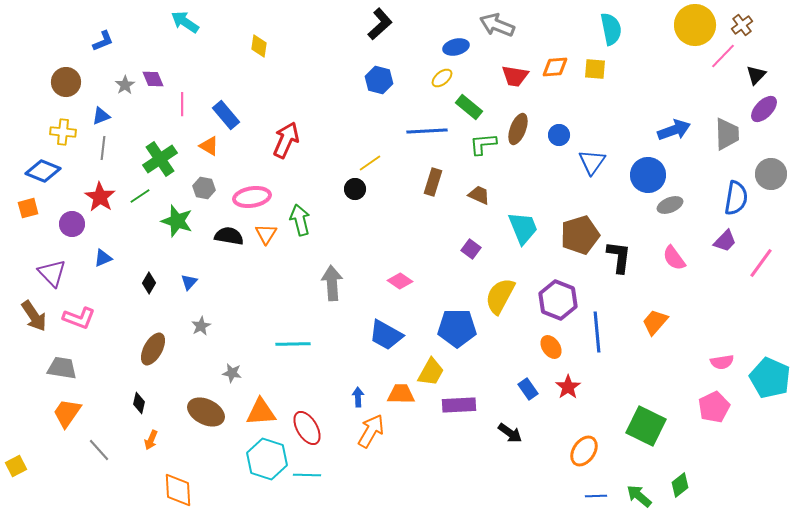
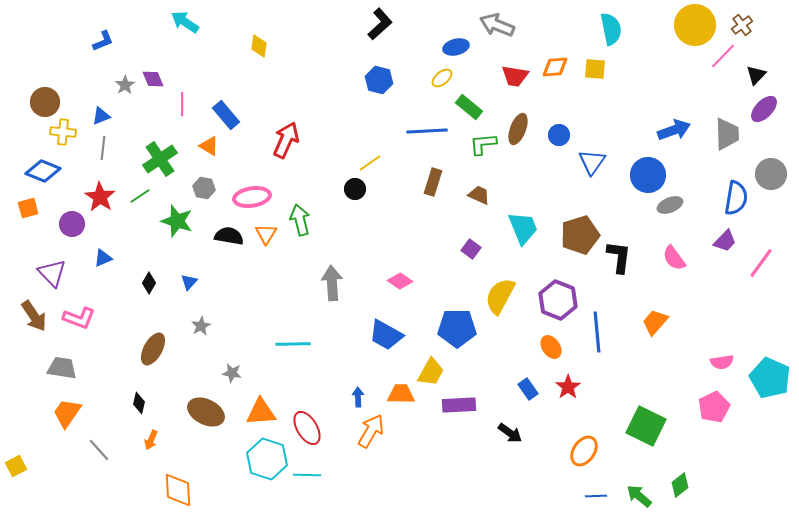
brown circle at (66, 82): moved 21 px left, 20 px down
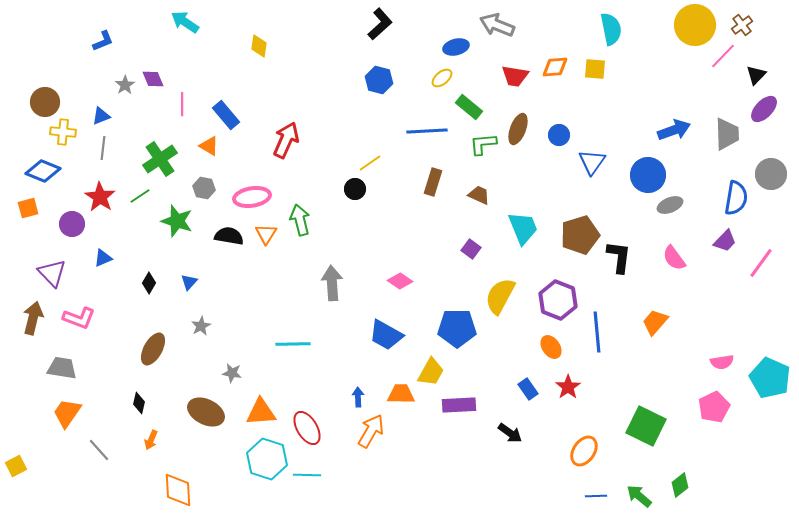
brown arrow at (34, 316): moved 1 px left, 2 px down; rotated 132 degrees counterclockwise
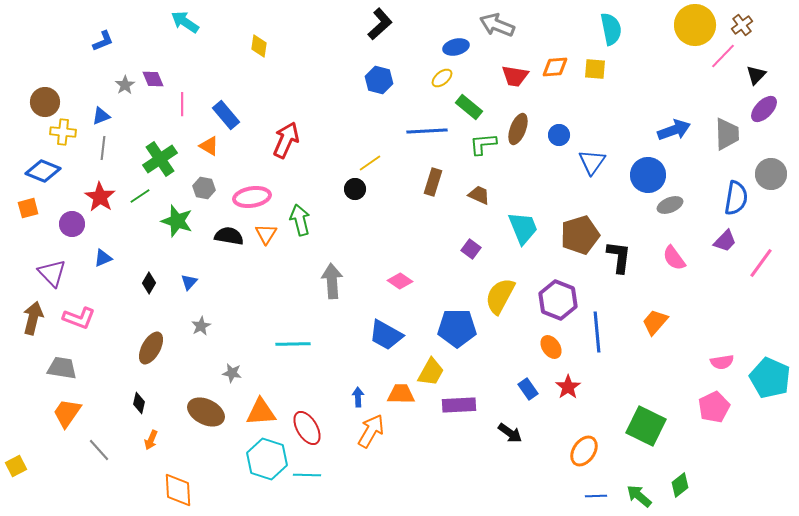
gray arrow at (332, 283): moved 2 px up
brown ellipse at (153, 349): moved 2 px left, 1 px up
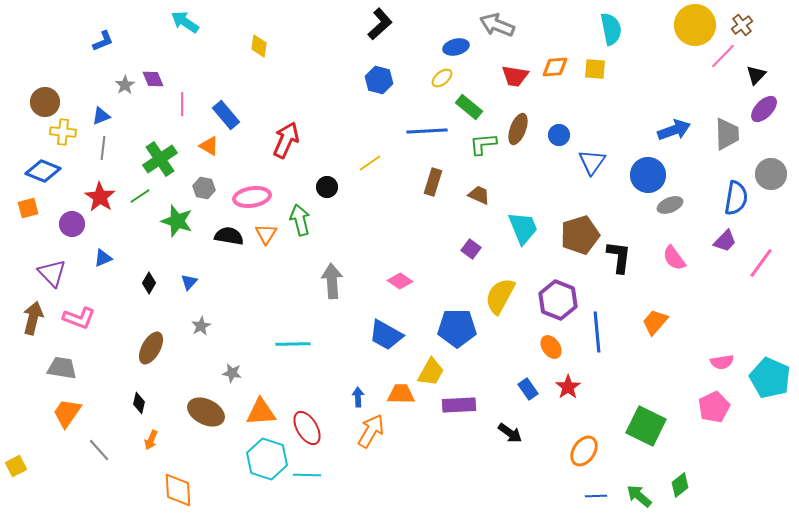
black circle at (355, 189): moved 28 px left, 2 px up
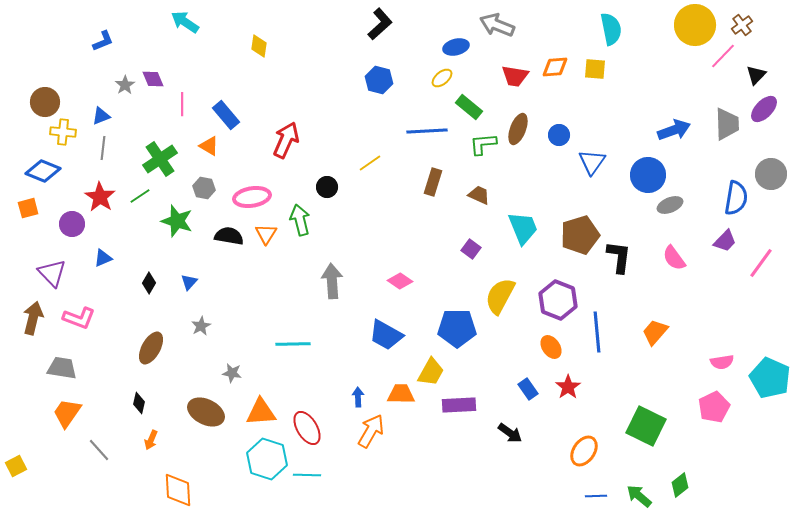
gray trapezoid at (727, 134): moved 10 px up
orange trapezoid at (655, 322): moved 10 px down
